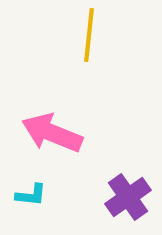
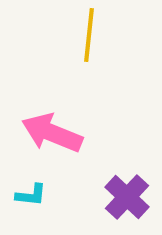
purple cross: moved 1 px left; rotated 12 degrees counterclockwise
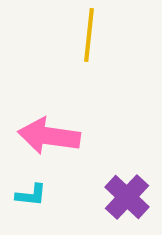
pink arrow: moved 3 px left, 3 px down; rotated 14 degrees counterclockwise
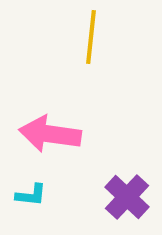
yellow line: moved 2 px right, 2 px down
pink arrow: moved 1 px right, 2 px up
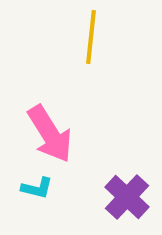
pink arrow: rotated 130 degrees counterclockwise
cyan L-shape: moved 6 px right, 7 px up; rotated 8 degrees clockwise
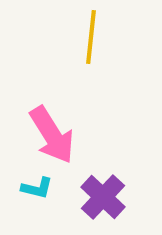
pink arrow: moved 2 px right, 1 px down
purple cross: moved 24 px left
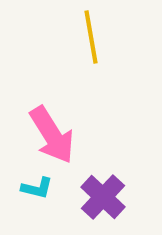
yellow line: rotated 16 degrees counterclockwise
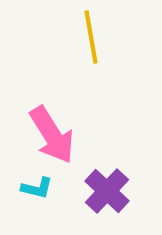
purple cross: moved 4 px right, 6 px up
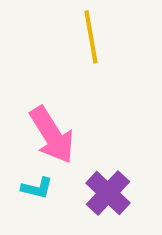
purple cross: moved 1 px right, 2 px down
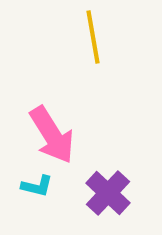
yellow line: moved 2 px right
cyan L-shape: moved 2 px up
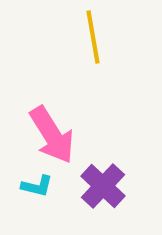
purple cross: moved 5 px left, 7 px up
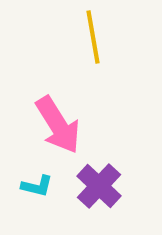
pink arrow: moved 6 px right, 10 px up
purple cross: moved 4 px left
